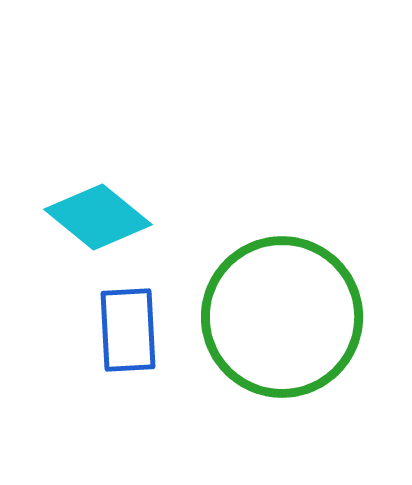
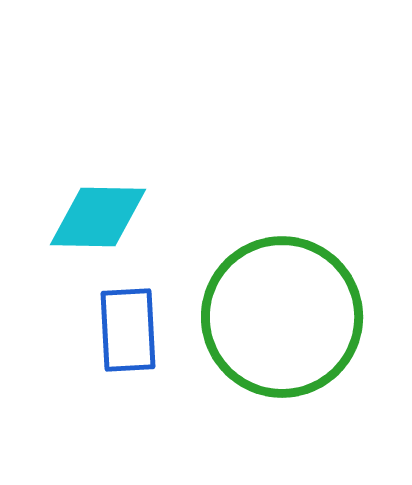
cyan diamond: rotated 38 degrees counterclockwise
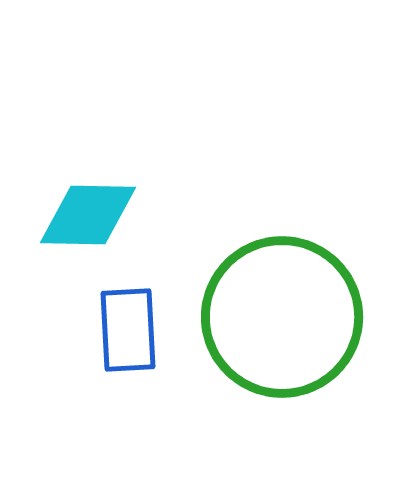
cyan diamond: moved 10 px left, 2 px up
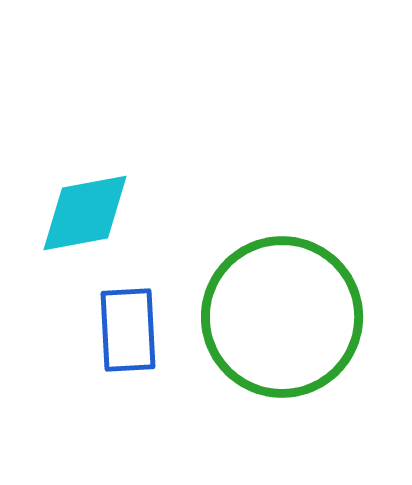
cyan diamond: moved 3 px left, 2 px up; rotated 12 degrees counterclockwise
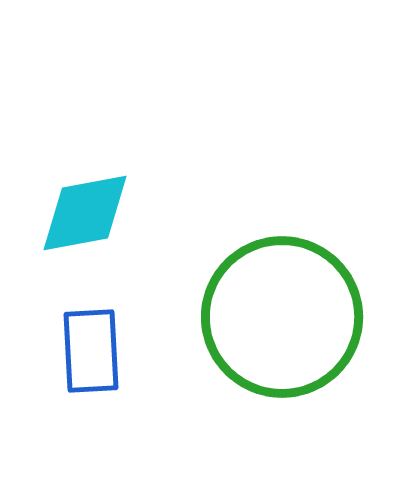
blue rectangle: moved 37 px left, 21 px down
